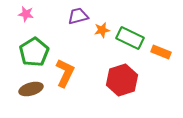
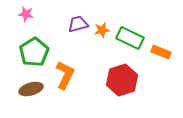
purple trapezoid: moved 8 px down
orange L-shape: moved 2 px down
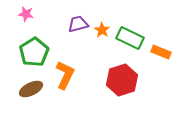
orange star: rotated 28 degrees counterclockwise
brown ellipse: rotated 10 degrees counterclockwise
